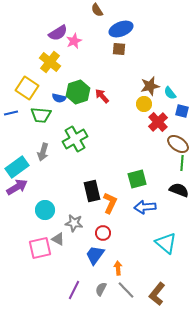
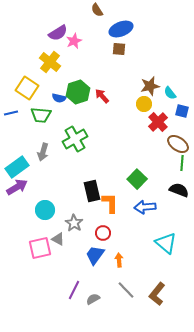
green square: rotated 30 degrees counterclockwise
orange L-shape: rotated 25 degrees counterclockwise
gray star: rotated 24 degrees clockwise
orange arrow: moved 1 px right, 8 px up
gray semicircle: moved 8 px left, 10 px down; rotated 32 degrees clockwise
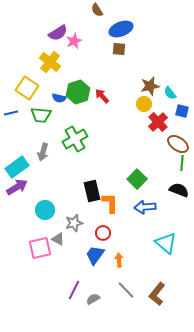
gray star: rotated 24 degrees clockwise
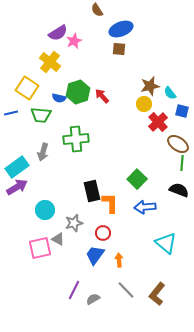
green cross: moved 1 px right; rotated 25 degrees clockwise
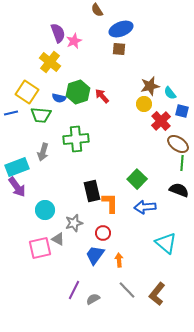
purple semicircle: rotated 78 degrees counterclockwise
yellow square: moved 4 px down
red cross: moved 3 px right, 1 px up
cyan rectangle: rotated 15 degrees clockwise
purple arrow: rotated 85 degrees clockwise
gray line: moved 1 px right
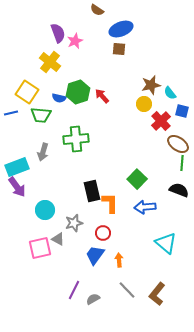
brown semicircle: rotated 24 degrees counterclockwise
pink star: moved 1 px right
brown star: moved 1 px right, 1 px up
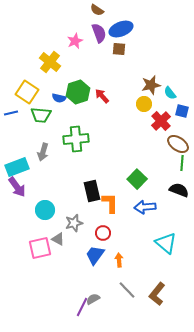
purple semicircle: moved 41 px right
purple line: moved 8 px right, 17 px down
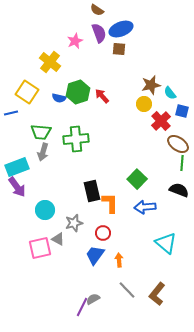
green trapezoid: moved 17 px down
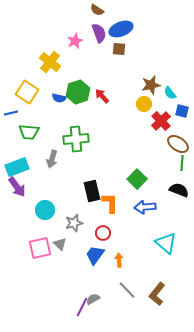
green trapezoid: moved 12 px left
gray arrow: moved 9 px right, 7 px down
gray triangle: moved 2 px right, 5 px down; rotated 16 degrees clockwise
